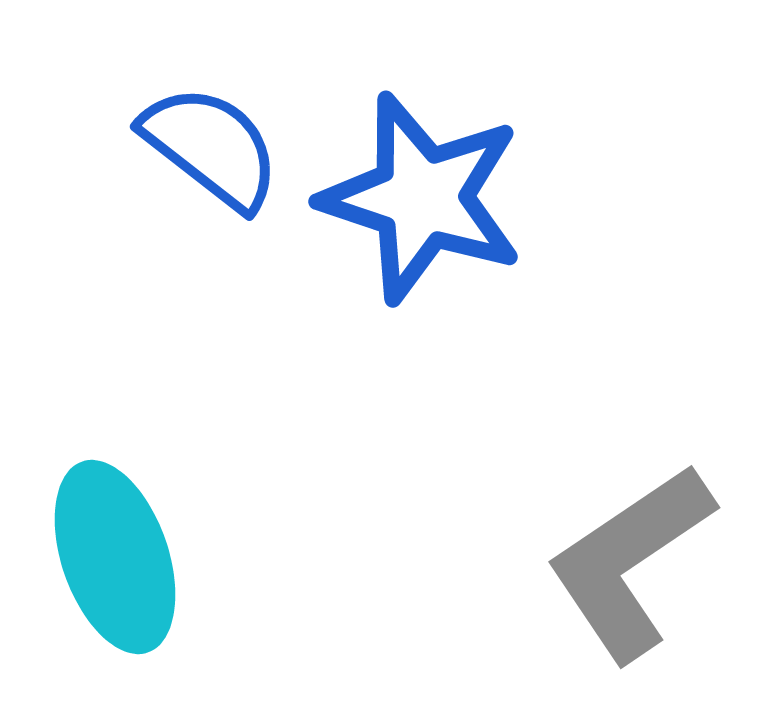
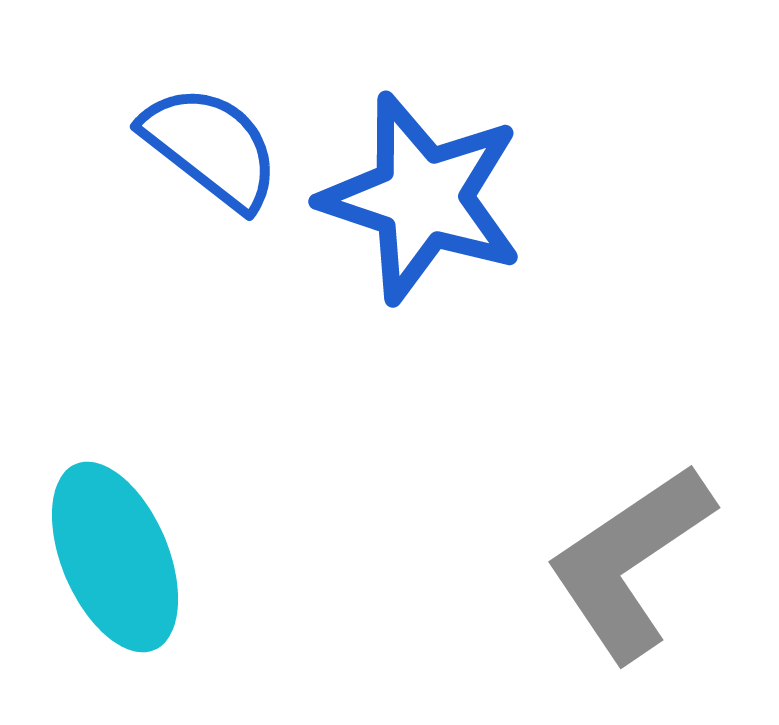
cyan ellipse: rotated 4 degrees counterclockwise
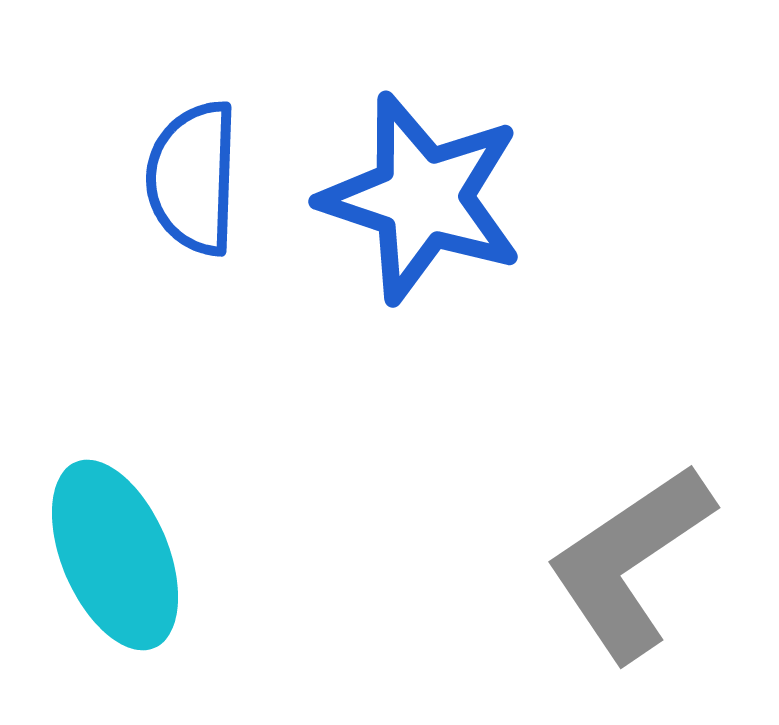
blue semicircle: moved 18 px left, 31 px down; rotated 126 degrees counterclockwise
cyan ellipse: moved 2 px up
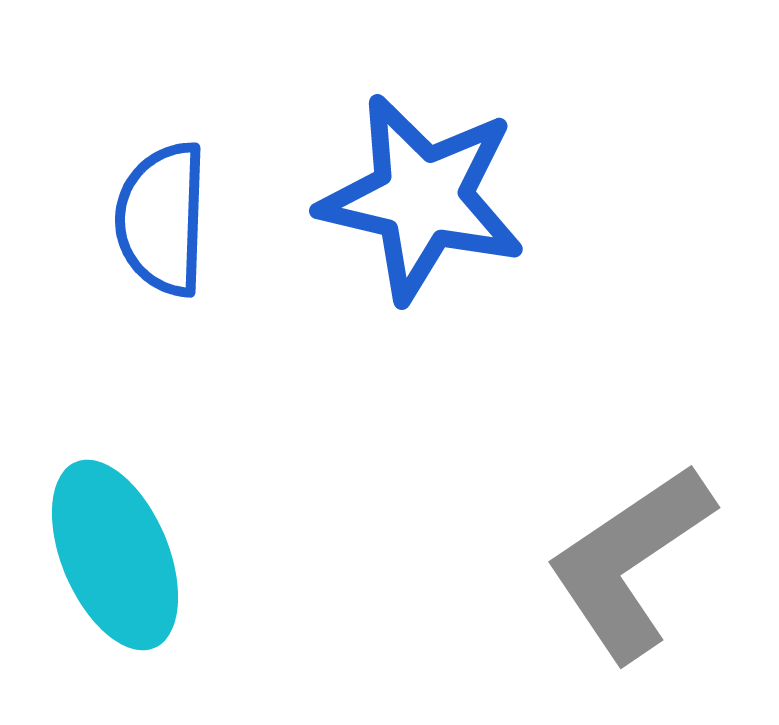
blue semicircle: moved 31 px left, 41 px down
blue star: rotated 5 degrees counterclockwise
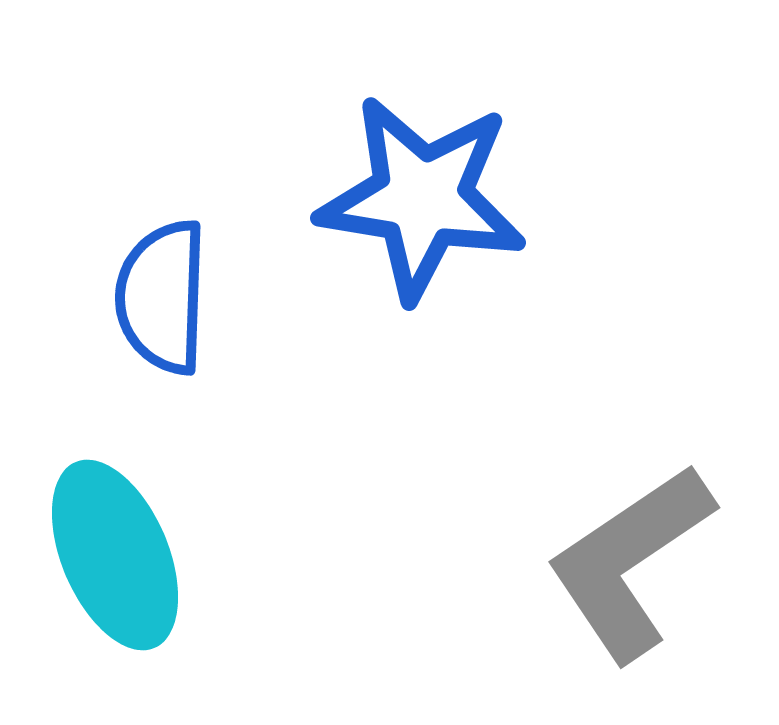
blue star: rotated 4 degrees counterclockwise
blue semicircle: moved 78 px down
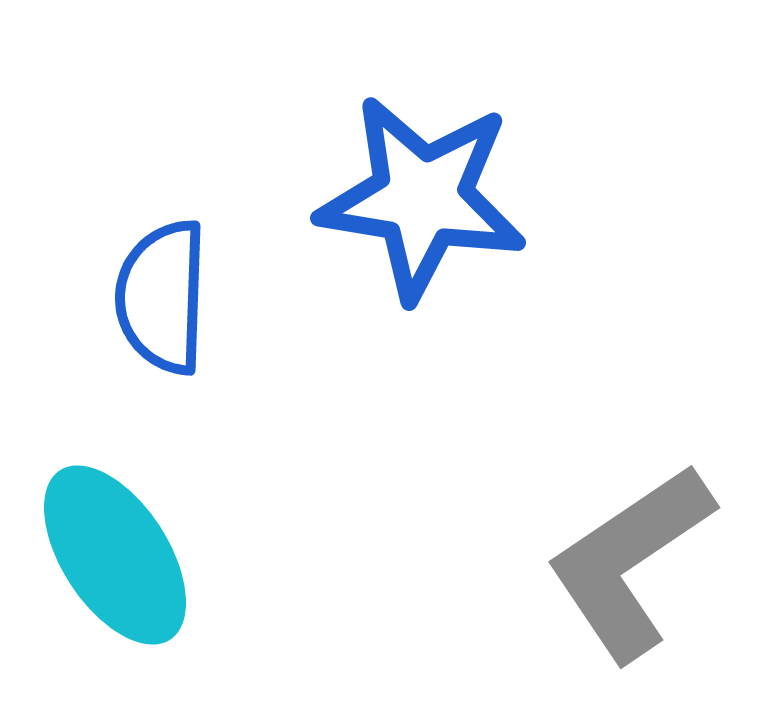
cyan ellipse: rotated 10 degrees counterclockwise
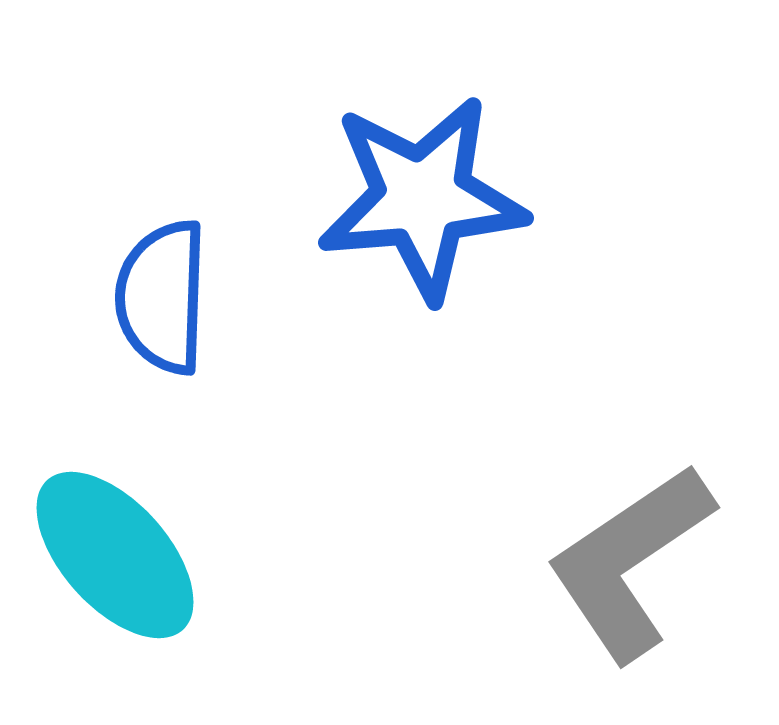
blue star: rotated 14 degrees counterclockwise
cyan ellipse: rotated 9 degrees counterclockwise
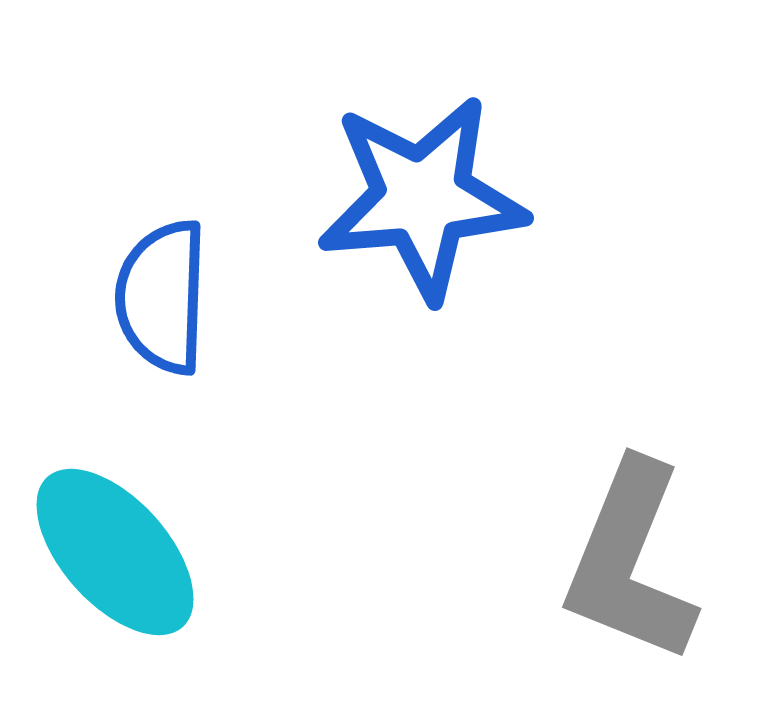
cyan ellipse: moved 3 px up
gray L-shape: rotated 34 degrees counterclockwise
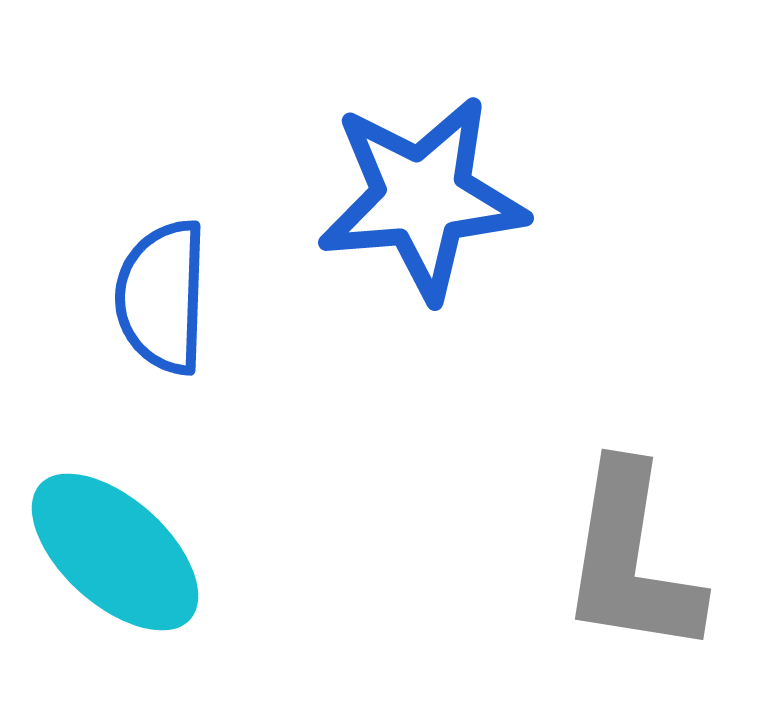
cyan ellipse: rotated 6 degrees counterclockwise
gray L-shape: moved 1 px right, 2 px up; rotated 13 degrees counterclockwise
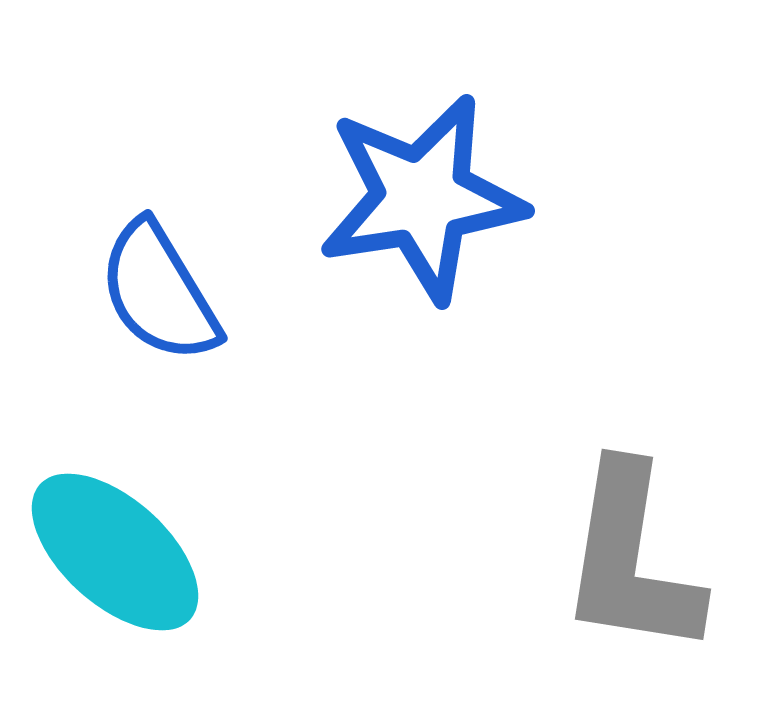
blue star: rotated 4 degrees counterclockwise
blue semicircle: moved 3 px left, 5 px up; rotated 33 degrees counterclockwise
